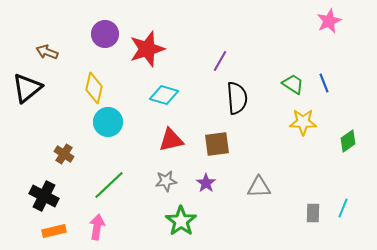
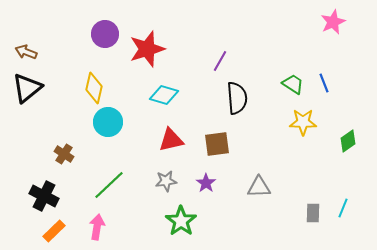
pink star: moved 4 px right, 1 px down
brown arrow: moved 21 px left
orange rectangle: rotated 30 degrees counterclockwise
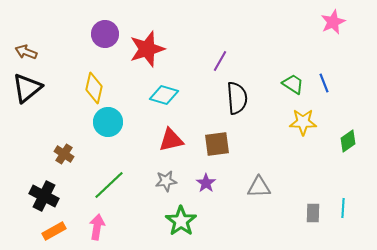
cyan line: rotated 18 degrees counterclockwise
orange rectangle: rotated 15 degrees clockwise
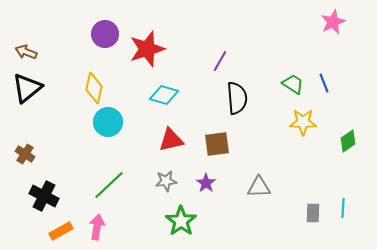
brown cross: moved 39 px left
orange rectangle: moved 7 px right
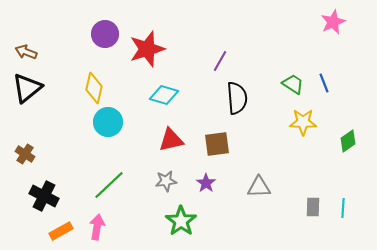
gray rectangle: moved 6 px up
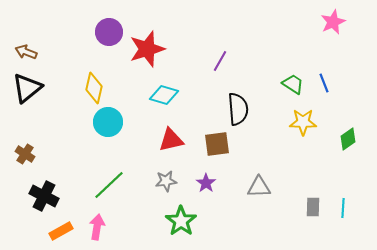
purple circle: moved 4 px right, 2 px up
black semicircle: moved 1 px right, 11 px down
green diamond: moved 2 px up
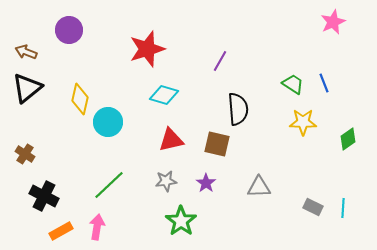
purple circle: moved 40 px left, 2 px up
yellow diamond: moved 14 px left, 11 px down
brown square: rotated 20 degrees clockwise
gray rectangle: rotated 66 degrees counterclockwise
